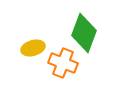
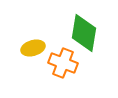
green diamond: rotated 12 degrees counterclockwise
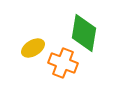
yellow ellipse: rotated 15 degrees counterclockwise
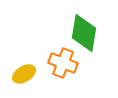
yellow ellipse: moved 9 px left, 26 px down
